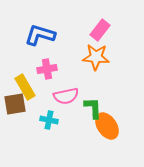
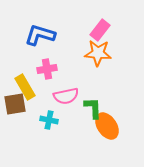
orange star: moved 2 px right, 4 px up
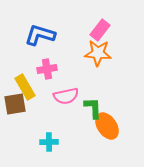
cyan cross: moved 22 px down; rotated 12 degrees counterclockwise
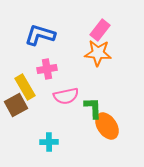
brown square: moved 1 px right, 1 px down; rotated 20 degrees counterclockwise
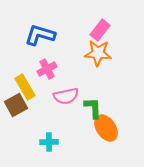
pink cross: rotated 18 degrees counterclockwise
orange ellipse: moved 1 px left, 2 px down
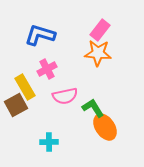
pink semicircle: moved 1 px left
green L-shape: rotated 30 degrees counterclockwise
orange ellipse: moved 1 px left, 1 px up
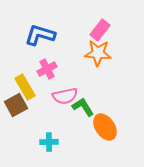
green L-shape: moved 10 px left, 1 px up
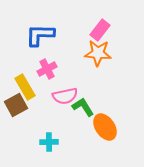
blue L-shape: rotated 16 degrees counterclockwise
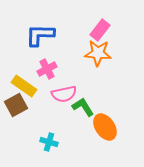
yellow rectangle: moved 1 px left, 1 px up; rotated 25 degrees counterclockwise
pink semicircle: moved 1 px left, 2 px up
cyan cross: rotated 18 degrees clockwise
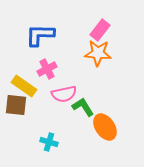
brown square: rotated 35 degrees clockwise
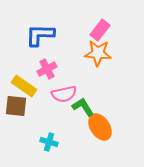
brown square: moved 1 px down
orange ellipse: moved 5 px left
